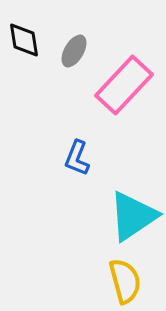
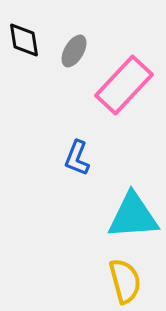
cyan triangle: rotated 30 degrees clockwise
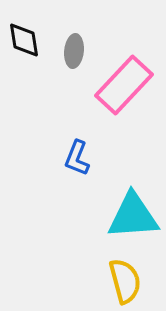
gray ellipse: rotated 24 degrees counterclockwise
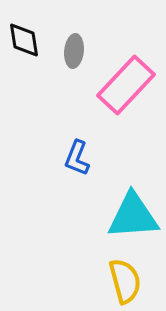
pink rectangle: moved 2 px right
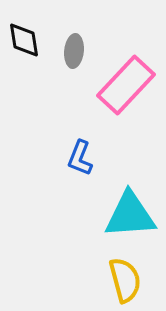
blue L-shape: moved 3 px right
cyan triangle: moved 3 px left, 1 px up
yellow semicircle: moved 1 px up
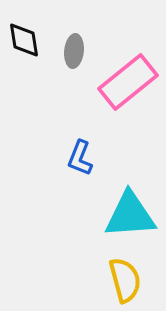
pink rectangle: moved 2 px right, 3 px up; rotated 8 degrees clockwise
